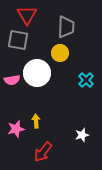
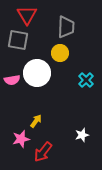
yellow arrow: rotated 40 degrees clockwise
pink star: moved 5 px right, 10 px down
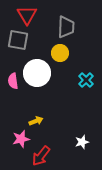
pink semicircle: moved 1 px right, 1 px down; rotated 91 degrees clockwise
yellow arrow: rotated 32 degrees clockwise
white star: moved 7 px down
red arrow: moved 2 px left, 4 px down
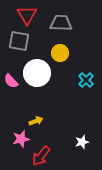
gray trapezoid: moved 5 px left, 4 px up; rotated 90 degrees counterclockwise
gray square: moved 1 px right, 1 px down
pink semicircle: moved 2 px left; rotated 35 degrees counterclockwise
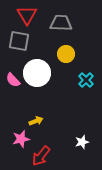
yellow circle: moved 6 px right, 1 px down
pink semicircle: moved 2 px right, 1 px up
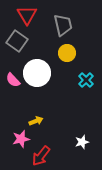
gray trapezoid: moved 2 px right, 2 px down; rotated 75 degrees clockwise
gray square: moved 2 px left; rotated 25 degrees clockwise
yellow circle: moved 1 px right, 1 px up
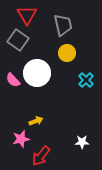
gray square: moved 1 px right, 1 px up
white star: rotated 16 degrees clockwise
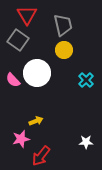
yellow circle: moved 3 px left, 3 px up
white star: moved 4 px right
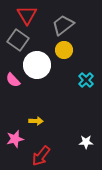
gray trapezoid: rotated 115 degrees counterclockwise
white circle: moved 8 px up
yellow arrow: rotated 24 degrees clockwise
pink star: moved 6 px left
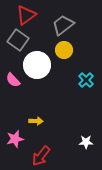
red triangle: moved 1 px left; rotated 25 degrees clockwise
